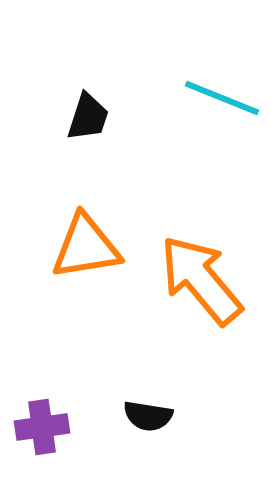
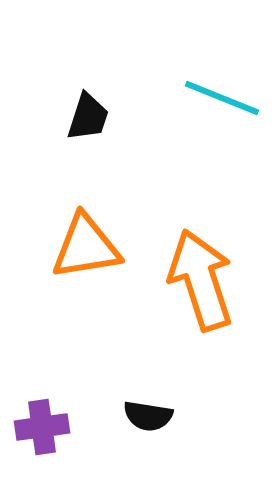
orange arrow: rotated 22 degrees clockwise
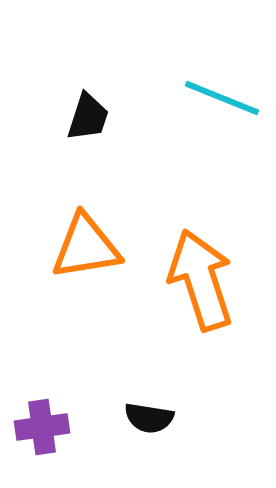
black semicircle: moved 1 px right, 2 px down
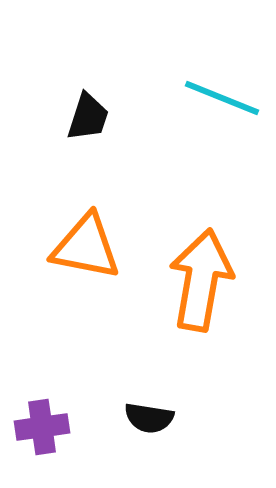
orange triangle: rotated 20 degrees clockwise
orange arrow: rotated 28 degrees clockwise
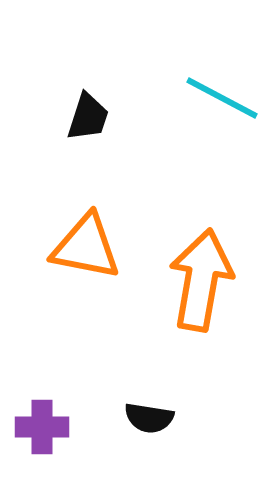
cyan line: rotated 6 degrees clockwise
purple cross: rotated 8 degrees clockwise
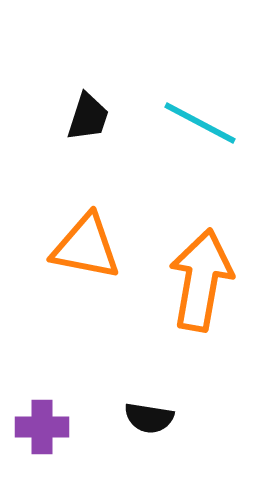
cyan line: moved 22 px left, 25 px down
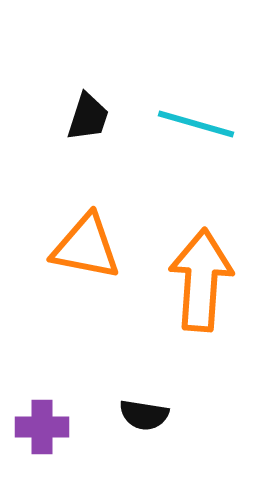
cyan line: moved 4 px left, 1 px down; rotated 12 degrees counterclockwise
orange arrow: rotated 6 degrees counterclockwise
black semicircle: moved 5 px left, 3 px up
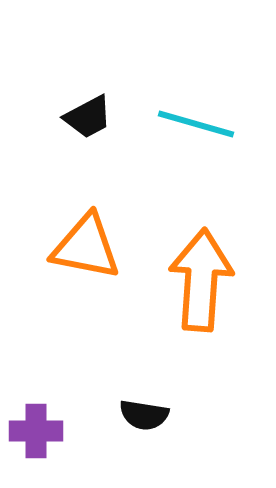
black trapezoid: rotated 44 degrees clockwise
purple cross: moved 6 px left, 4 px down
